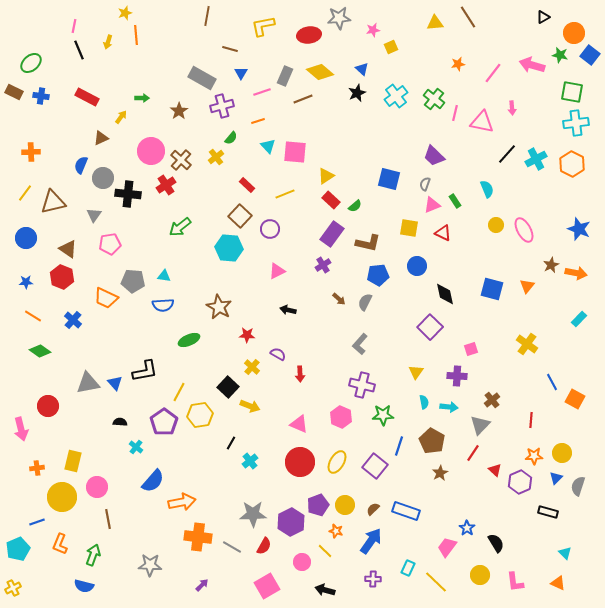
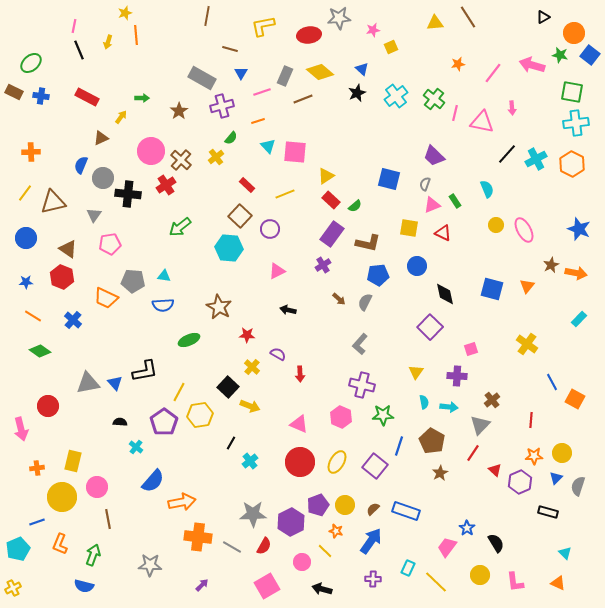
black arrow at (325, 590): moved 3 px left, 1 px up
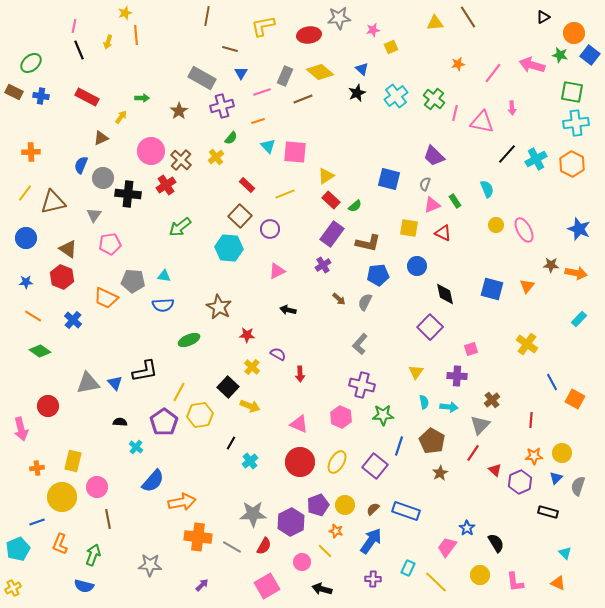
brown star at (551, 265): rotated 28 degrees clockwise
